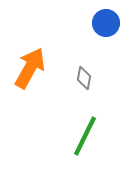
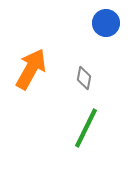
orange arrow: moved 1 px right, 1 px down
green line: moved 1 px right, 8 px up
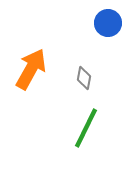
blue circle: moved 2 px right
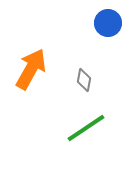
gray diamond: moved 2 px down
green line: rotated 30 degrees clockwise
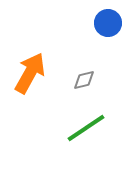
orange arrow: moved 1 px left, 4 px down
gray diamond: rotated 65 degrees clockwise
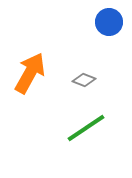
blue circle: moved 1 px right, 1 px up
gray diamond: rotated 35 degrees clockwise
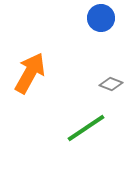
blue circle: moved 8 px left, 4 px up
gray diamond: moved 27 px right, 4 px down
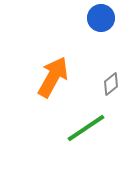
orange arrow: moved 23 px right, 4 px down
gray diamond: rotated 60 degrees counterclockwise
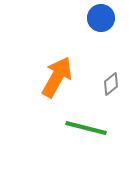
orange arrow: moved 4 px right
green line: rotated 48 degrees clockwise
